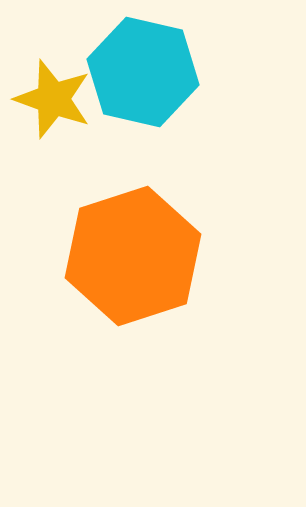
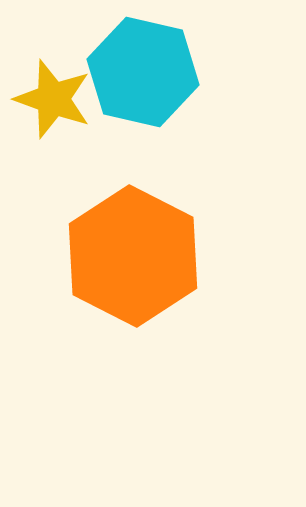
orange hexagon: rotated 15 degrees counterclockwise
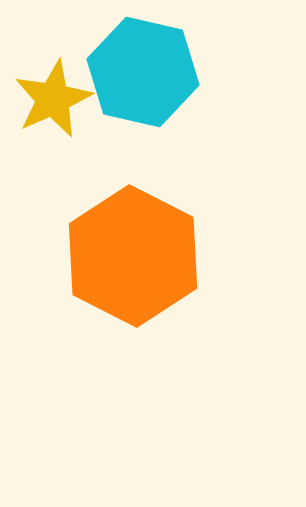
yellow star: rotated 28 degrees clockwise
